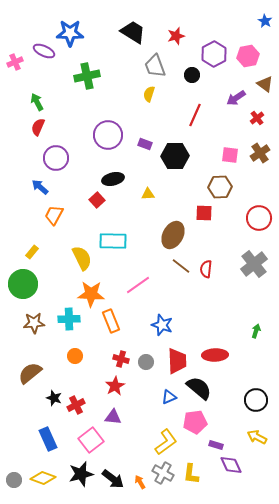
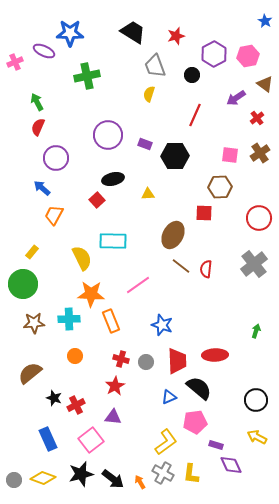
blue arrow at (40, 187): moved 2 px right, 1 px down
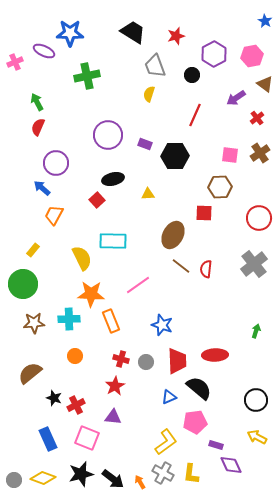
pink hexagon at (248, 56): moved 4 px right
purple circle at (56, 158): moved 5 px down
yellow rectangle at (32, 252): moved 1 px right, 2 px up
pink square at (91, 440): moved 4 px left, 2 px up; rotated 30 degrees counterclockwise
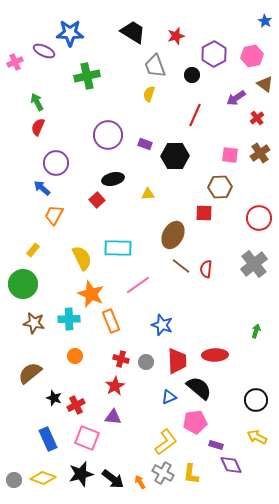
cyan rectangle at (113, 241): moved 5 px right, 7 px down
orange star at (91, 294): rotated 20 degrees clockwise
brown star at (34, 323): rotated 15 degrees clockwise
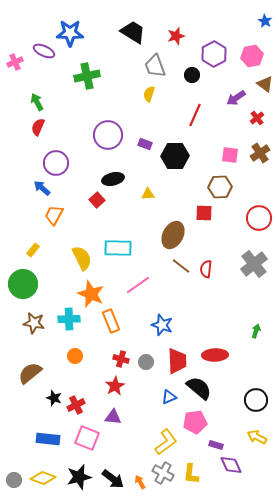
blue rectangle at (48, 439): rotated 60 degrees counterclockwise
black star at (81, 474): moved 2 px left, 3 px down
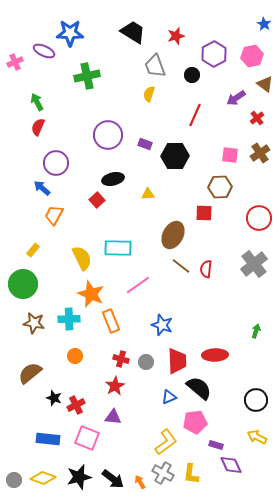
blue star at (265, 21): moved 1 px left, 3 px down
